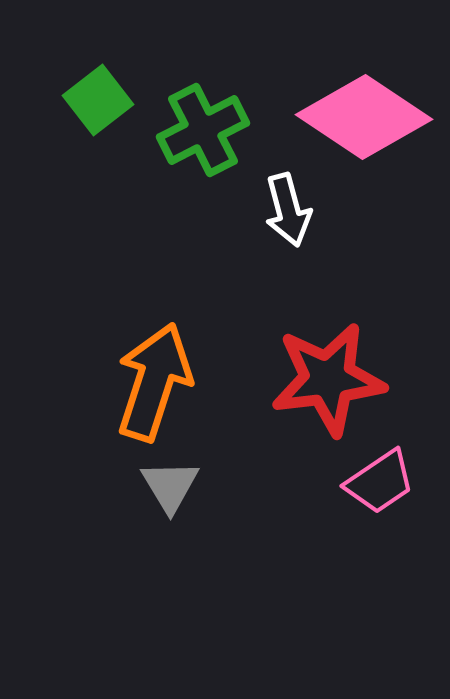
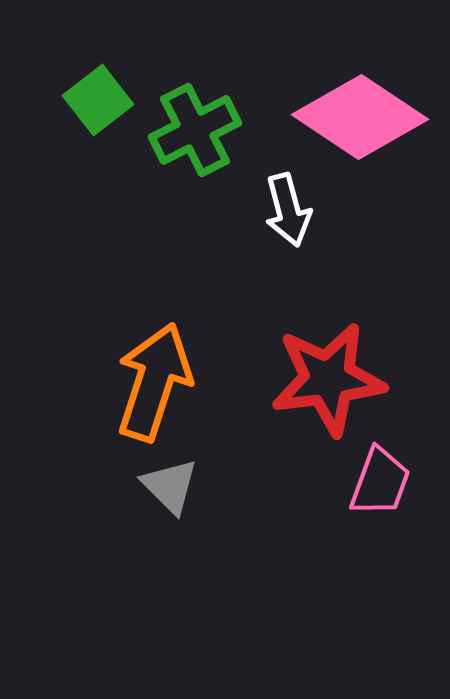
pink diamond: moved 4 px left
green cross: moved 8 px left
pink trapezoid: rotated 36 degrees counterclockwise
gray triangle: rotated 14 degrees counterclockwise
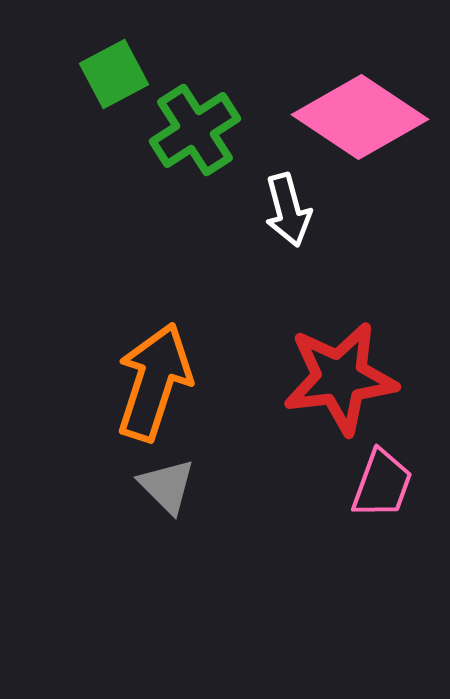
green square: moved 16 px right, 26 px up; rotated 10 degrees clockwise
green cross: rotated 6 degrees counterclockwise
red star: moved 12 px right, 1 px up
pink trapezoid: moved 2 px right, 2 px down
gray triangle: moved 3 px left
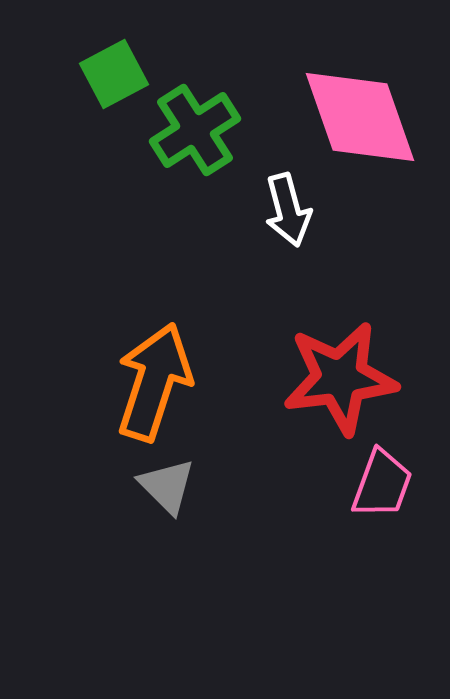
pink diamond: rotated 37 degrees clockwise
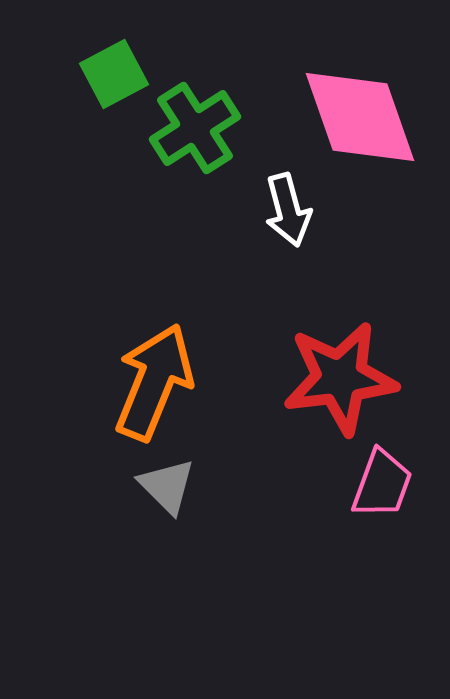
green cross: moved 2 px up
orange arrow: rotated 4 degrees clockwise
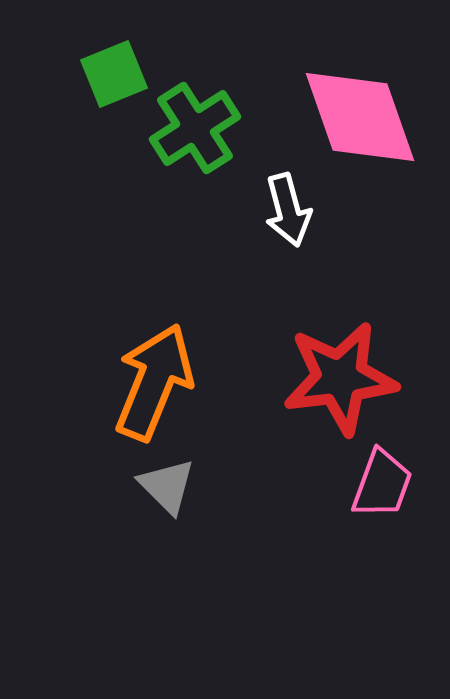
green square: rotated 6 degrees clockwise
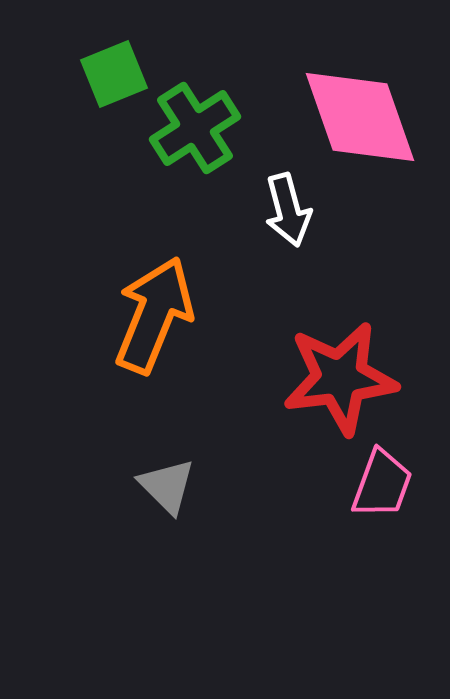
orange arrow: moved 67 px up
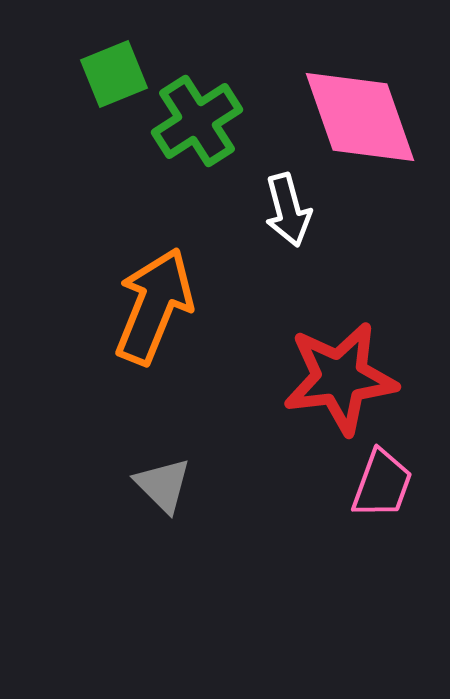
green cross: moved 2 px right, 7 px up
orange arrow: moved 9 px up
gray triangle: moved 4 px left, 1 px up
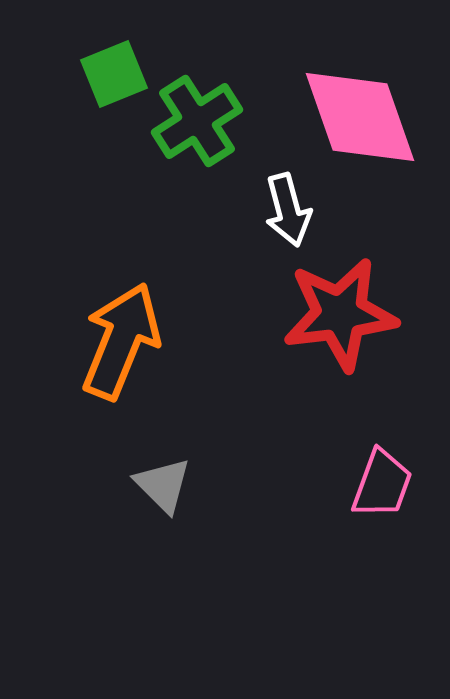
orange arrow: moved 33 px left, 35 px down
red star: moved 64 px up
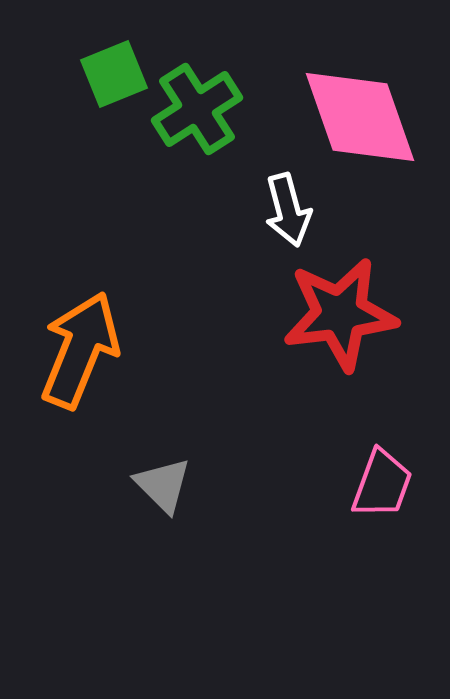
green cross: moved 12 px up
orange arrow: moved 41 px left, 9 px down
